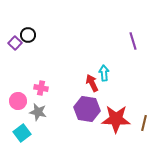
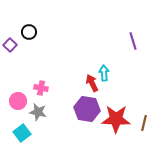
black circle: moved 1 px right, 3 px up
purple square: moved 5 px left, 2 px down
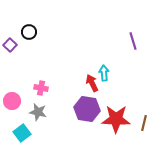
pink circle: moved 6 px left
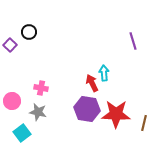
red star: moved 5 px up
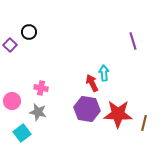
red star: moved 2 px right
